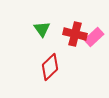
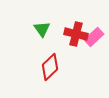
red cross: moved 1 px right
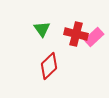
red diamond: moved 1 px left, 1 px up
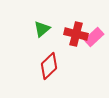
green triangle: rotated 24 degrees clockwise
